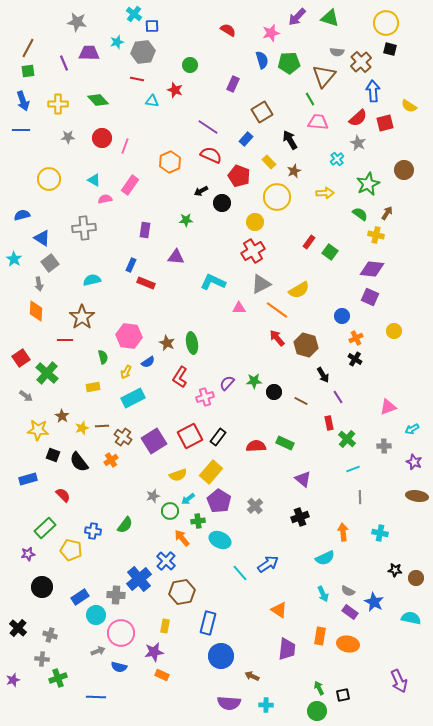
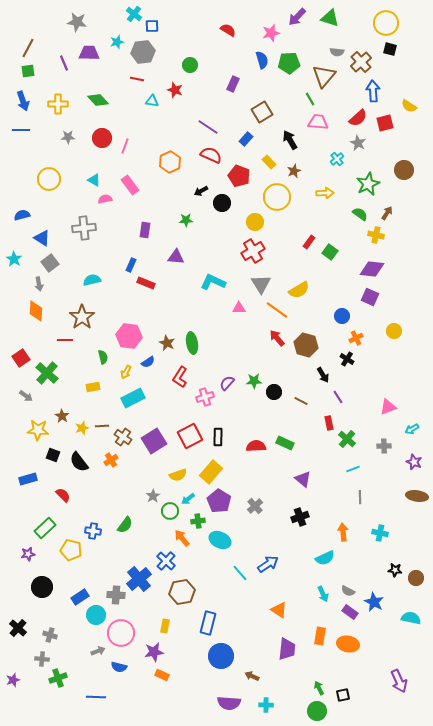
pink rectangle at (130, 185): rotated 72 degrees counterclockwise
gray triangle at (261, 284): rotated 35 degrees counterclockwise
black cross at (355, 359): moved 8 px left
black rectangle at (218, 437): rotated 36 degrees counterclockwise
gray star at (153, 496): rotated 16 degrees counterclockwise
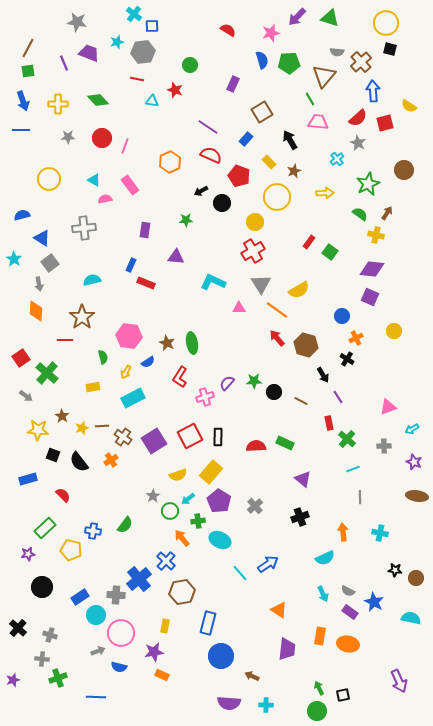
purple trapezoid at (89, 53): rotated 20 degrees clockwise
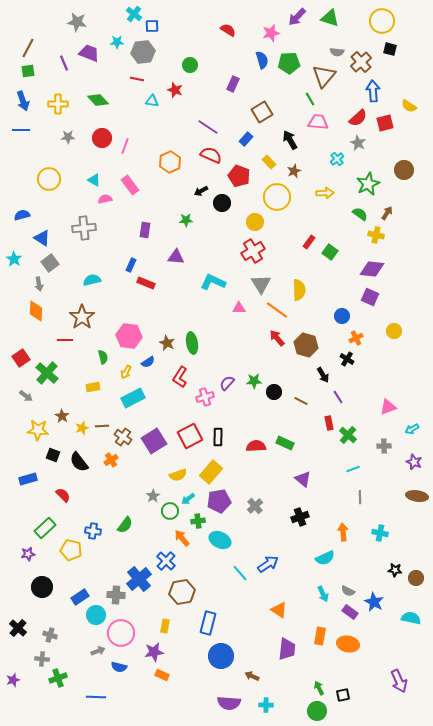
yellow circle at (386, 23): moved 4 px left, 2 px up
cyan star at (117, 42): rotated 16 degrees clockwise
yellow semicircle at (299, 290): rotated 60 degrees counterclockwise
green cross at (347, 439): moved 1 px right, 4 px up
purple pentagon at (219, 501): rotated 30 degrees clockwise
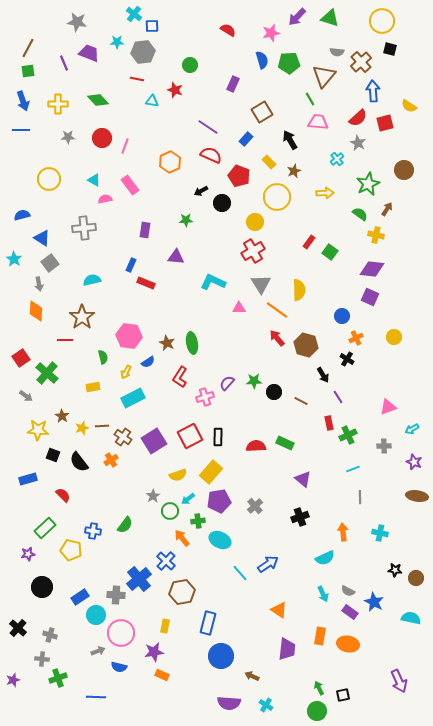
brown arrow at (387, 213): moved 4 px up
yellow circle at (394, 331): moved 6 px down
green cross at (348, 435): rotated 24 degrees clockwise
cyan cross at (266, 705): rotated 32 degrees clockwise
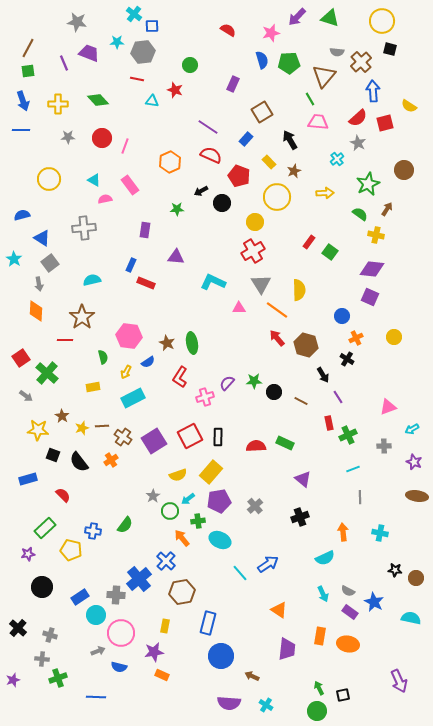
green star at (186, 220): moved 9 px left, 11 px up
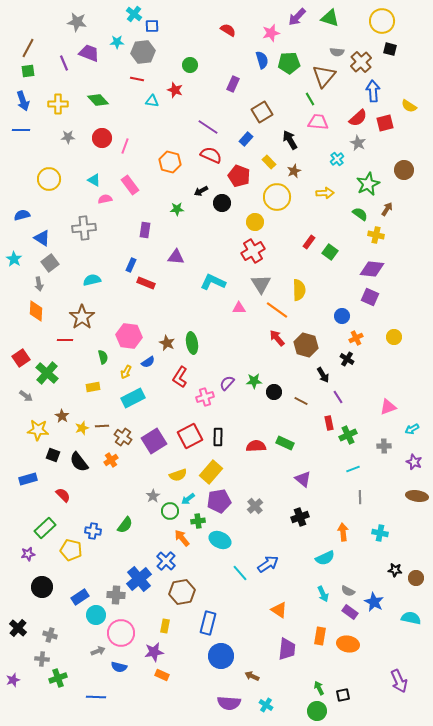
orange hexagon at (170, 162): rotated 20 degrees counterclockwise
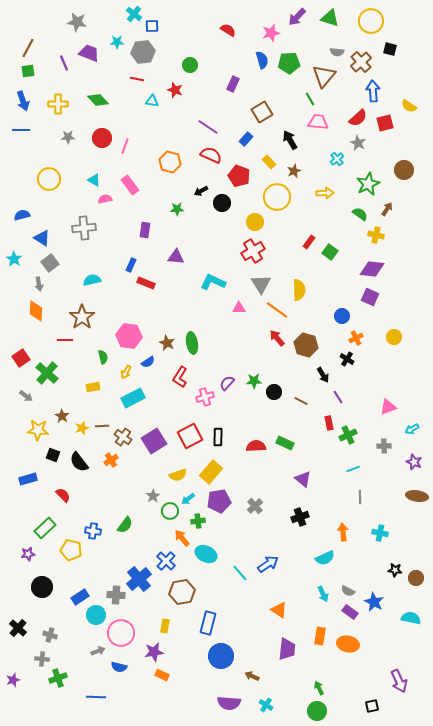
yellow circle at (382, 21): moved 11 px left
cyan ellipse at (220, 540): moved 14 px left, 14 px down
black square at (343, 695): moved 29 px right, 11 px down
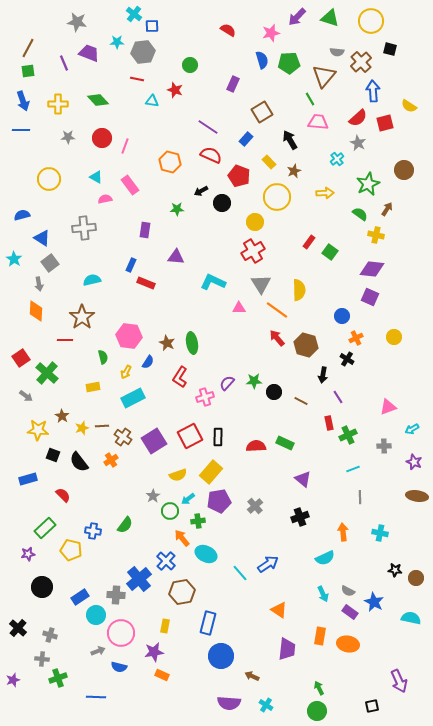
cyan triangle at (94, 180): moved 2 px right, 3 px up
blue semicircle at (148, 362): rotated 24 degrees counterclockwise
black arrow at (323, 375): rotated 42 degrees clockwise
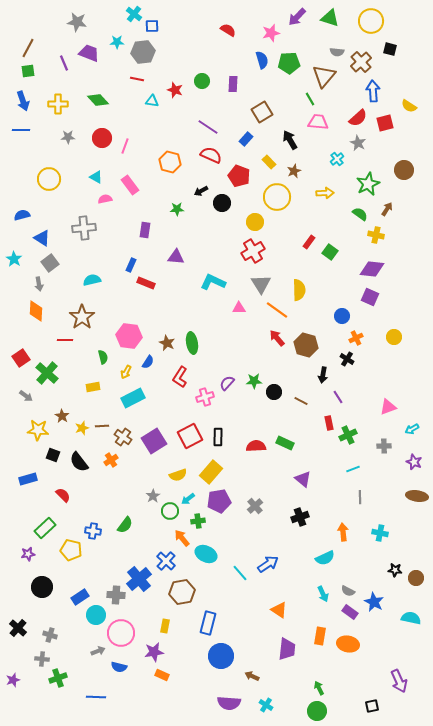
green circle at (190, 65): moved 12 px right, 16 px down
purple rectangle at (233, 84): rotated 21 degrees counterclockwise
